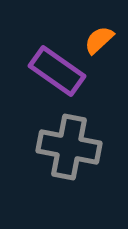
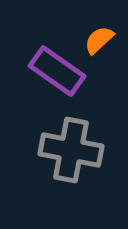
gray cross: moved 2 px right, 3 px down
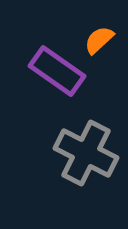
gray cross: moved 15 px right, 3 px down; rotated 16 degrees clockwise
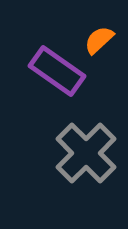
gray cross: rotated 18 degrees clockwise
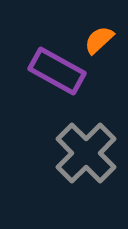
purple rectangle: rotated 6 degrees counterclockwise
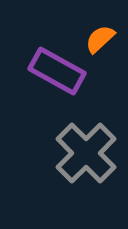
orange semicircle: moved 1 px right, 1 px up
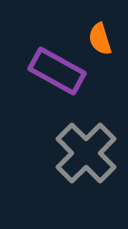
orange semicircle: rotated 64 degrees counterclockwise
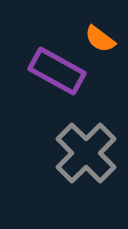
orange semicircle: rotated 36 degrees counterclockwise
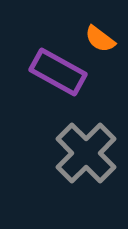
purple rectangle: moved 1 px right, 1 px down
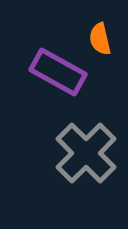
orange semicircle: rotated 40 degrees clockwise
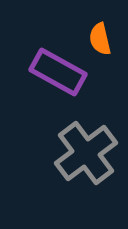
gray cross: rotated 8 degrees clockwise
